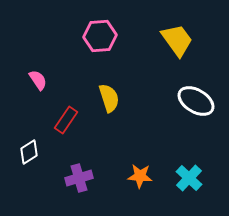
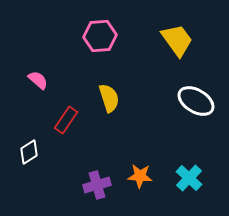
pink semicircle: rotated 15 degrees counterclockwise
purple cross: moved 18 px right, 7 px down
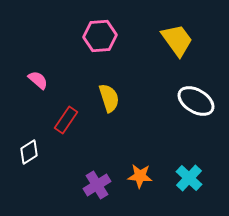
purple cross: rotated 16 degrees counterclockwise
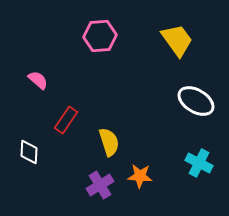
yellow semicircle: moved 44 px down
white diamond: rotated 55 degrees counterclockwise
cyan cross: moved 10 px right, 15 px up; rotated 16 degrees counterclockwise
purple cross: moved 3 px right
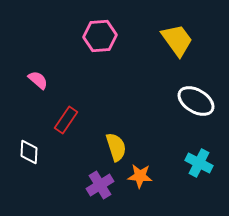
yellow semicircle: moved 7 px right, 5 px down
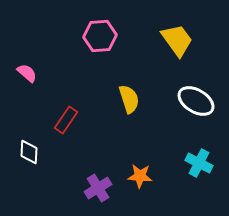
pink semicircle: moved 11 px left, 7 px up
yellow semicircle: moved 13 px right, 48 px up
purple cross: moved 2 px left, 3 px down
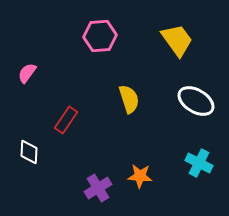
pink semicircle: rotated 95 degrees counterclockwise
